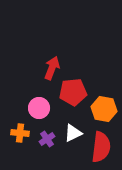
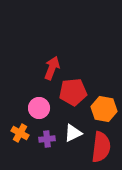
orange cross: rotated 24 degrees clockwise
purple cross: rotated 28 degrees clockwise
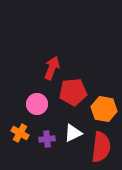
pink circle: moved 2 px left, 4 px up
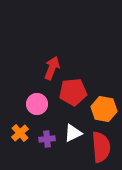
orange cross: rotated 18 degrees clockwise
red semicircle: rotated 12 degrees counterclockwise
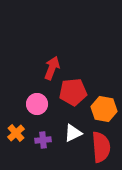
orange cross: moved 4 px left
purple cross: moved 4 px left, 1 px down
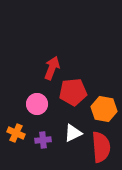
orange cross: rotated 24 degrees counterclockwise
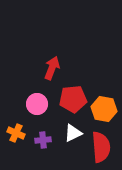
red pentagon: moved 7 px down
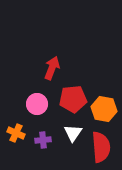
white triangle: rotated 30 degrees counterclockwise
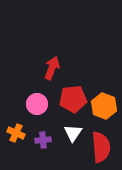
orange hexagon: moved 3 px up; rotated 10 degrees clockwise
